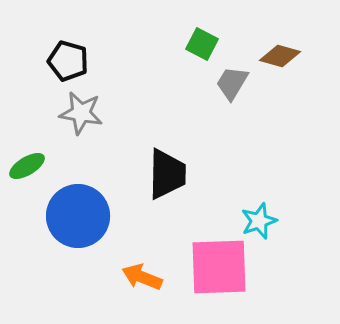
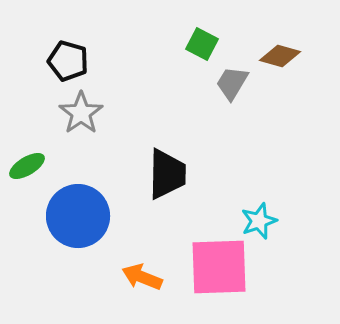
gray star: rotated 27 degrees clockwise
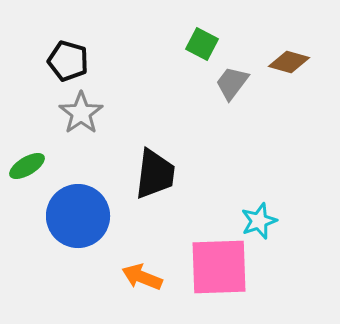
brown diamond: moved 9 px right, 6 px down
gray trapezoid: rotated 6 degrees clockwise
black trapezoid: moved 12 px left; rotated 6 degrees clockwise
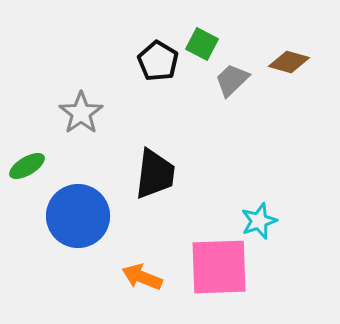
black pentagon: moved 90 px right; rotated 15 degrees clockwise
gray trapezoid: moved 3 px up; rotated 9 degrees clockwise
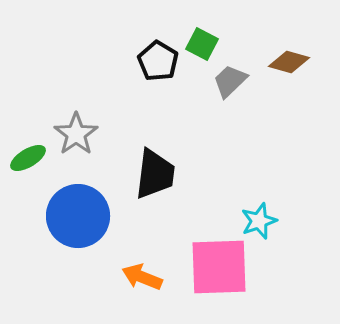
gray trapezoid: moved 2 px left, 1 px down
gray star: moved 5 px left, 21 px down
green ellipse: moved 1 px right, 8 px up
